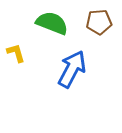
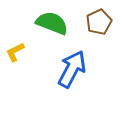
brown pentagon: rotated 20 degrees counterclockwise
yellow L-shape: moved 1 px left, 1 px up; rotated 100 degrees counterclockwise
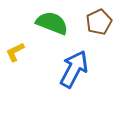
blue arrow: moved 2 px right
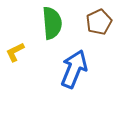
green semicircle: rotated 64 degrees clockwise
blue arrow: rotated 6 degrees counterclockwise
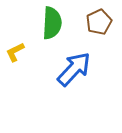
green semicircle: rotated 8 degrees clockwise
blue arrow: rotated 21 degrees clockwise
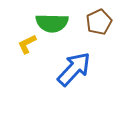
green semicircle: rotated 88 degrees clockwise
yellow L-shape: moved 12 px right, 8 px up
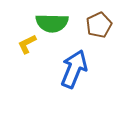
brown pentagon: moved 3 px down
blue arrow: rotated 21 degrees counterclockwise
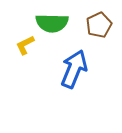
yellow L-shape: moved 2 px left, 1 px down
